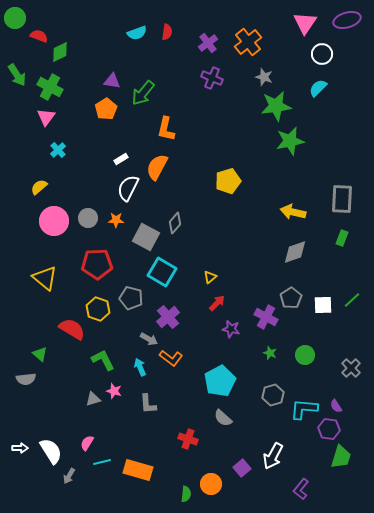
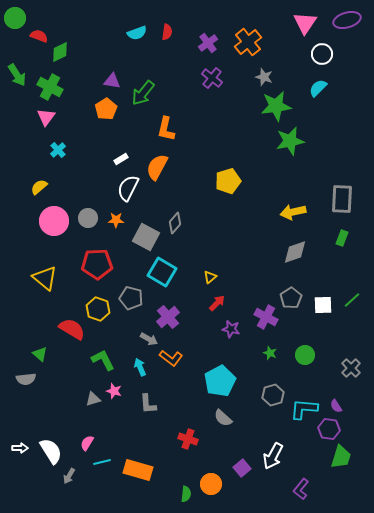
purple cross at (212, 78): rotated 15 degrees clockwise
yellow arrow at (293, 212): rotated 25 degrees counterclockwise
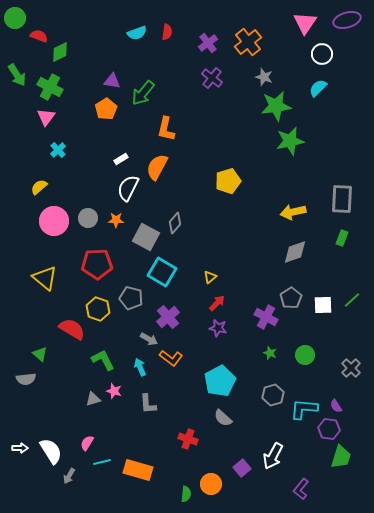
purple star at (231, 329): moved 13 px left, 1 px up
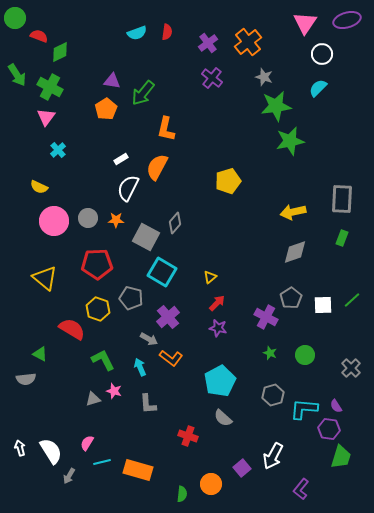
yellow semicircle at (39, 187): rotated 114 degrees counterclockwise
green triangle at (40, 354): rotated 14 degrees counterclockwise
red cross at (188, 439): moved 3 px up
white arrow at (20, 448): rotated 105 degrees counterclockwise
green semicircle at (186, 494): moved 4 px left
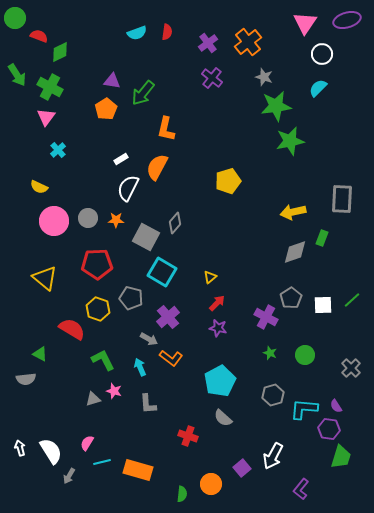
green rectangle at (342, 238): moved 20 px left
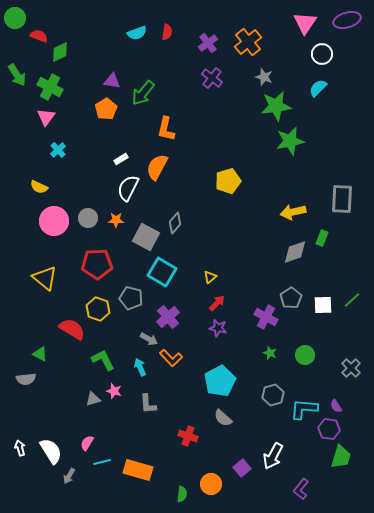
orange L-shape at (171, 358): rotated 10 degrees clockwise
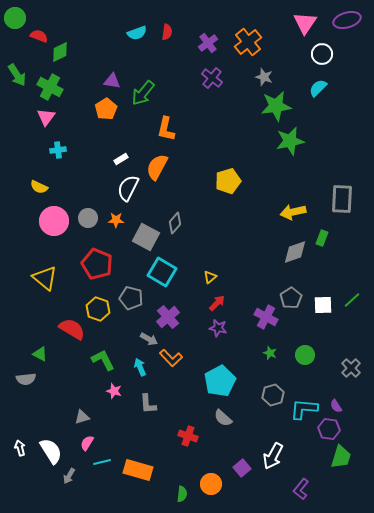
cyan cross at (58, 150): rotated 35 degrees clockwise
red pentagon at (97, 264): rotated 24 degrees clockwise
gray triangle at (93, 399): moved 11 px left, 18 px down
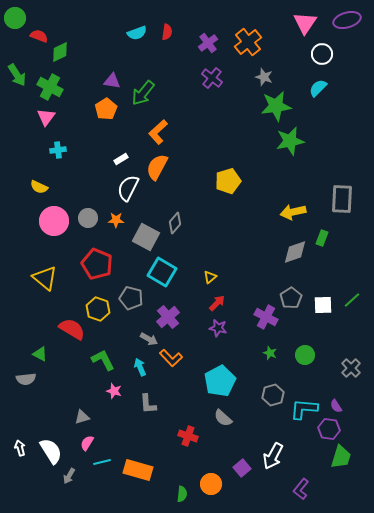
orange L-shape at (166, 129): moved 8 px left, 3 px down; rotated 35 degrees clockwise
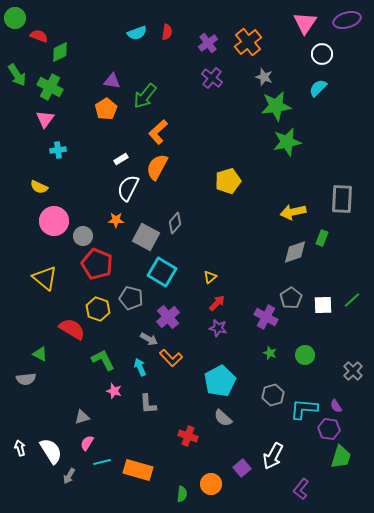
green arrow at (143, 93): moved 2 px right, 3 px down
pink triangle at (46, 117): moved 1 px left, 2 px down
green star at (290, 141): moved 3 px left, 1 px down
gray circle at (88, 218): moved 5 px left, 18 px down
gray cross at (351, 368): moved 2 px right, 3 px down
